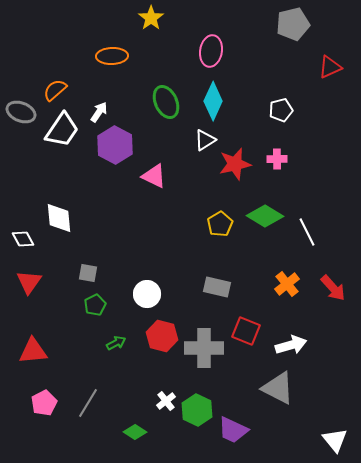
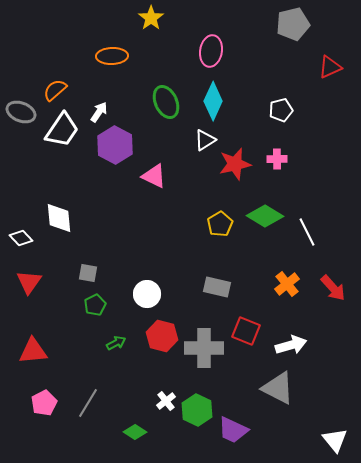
white diamond at (23, 239): moved 2 px left, 1 px up; rotated 15 degrees counterclockwise
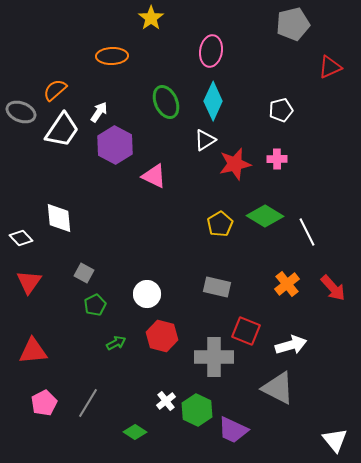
gray square at (88, 273): moved 4 px left; rotated 18 degrees clockwise
gray cross at (204, 348): moved 10 px right, 9 px down
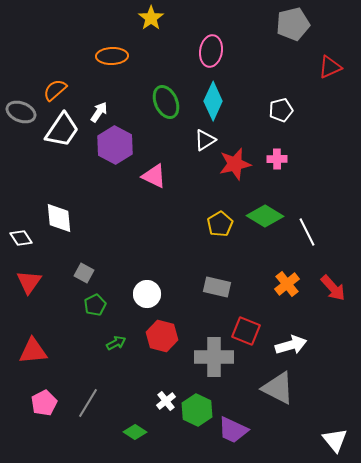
white diamond at (21, 238): rotated 10 degrees clockwise
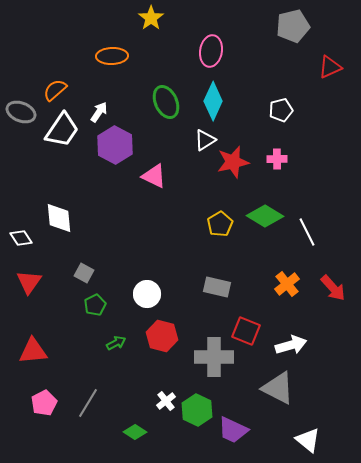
gray pentagon at (293, 24): moved 2 px down
red star at (235, 164): moved 2 px left, 2 px up
white triangle at (335, 440): moved 27 px left; rotated 12 degrees counterclockwise
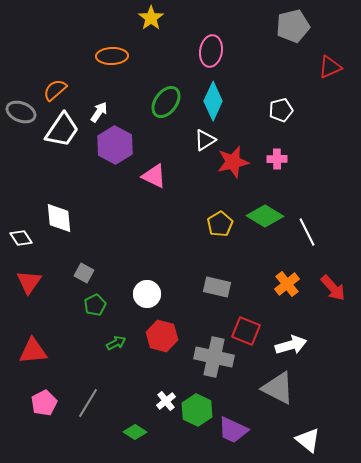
green ellipse at (166, 102): rotated 60 degrees clockwise
gray cross at (214, 357): rotated 12 degrees clockwise
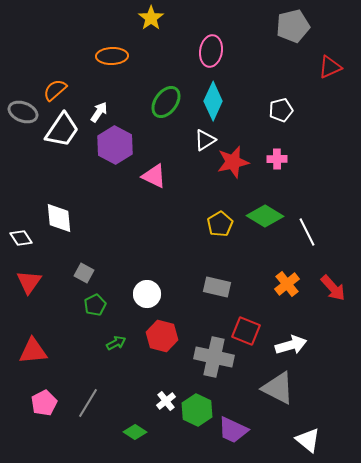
gray ellipse at (21, 112): moved 2 px right
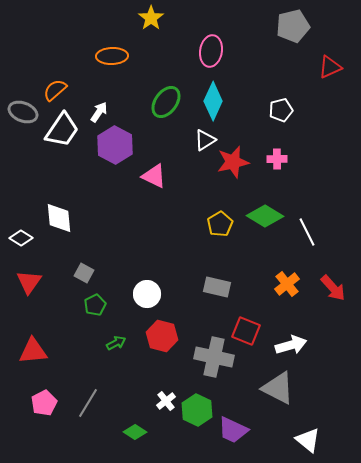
white diamond at (21, 238): rotated 25 degrees counterclockwise
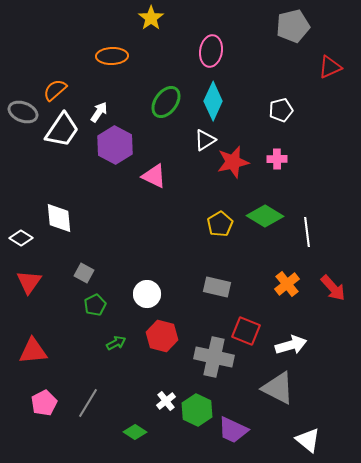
white line at (307, 232): rotated 20 degrees clockwise
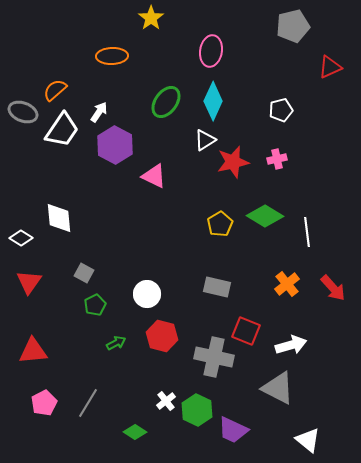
pink cross at (277, 159): rotated 12 degrees counterclockwise
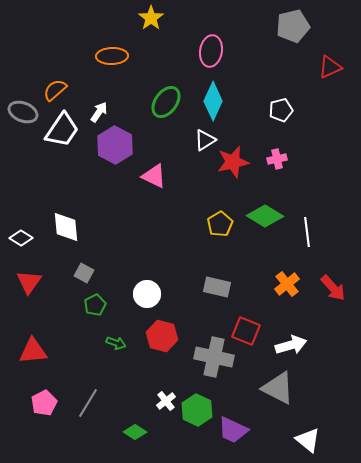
white diamond at (59, 218): moved 7 px right, 9 px down
green arrow at (116, 343): rotated 48 degrees clockwise
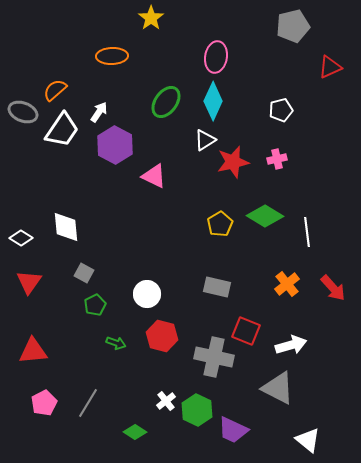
pink ellipse at (211, 51): moved 5 px right, 6 px down
